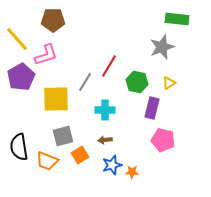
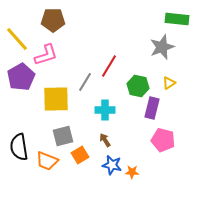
green hexagon: moved 1 px right, 4 px down
brown arrow: rotated 64 degrees clockwise
blue star: rotated 30 degrees clockwise
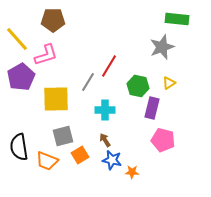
gray line: moved 3 px right
blue star: moved 5 px up
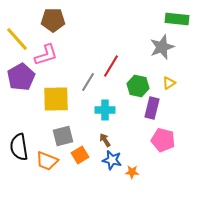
red line: moved 2 px right
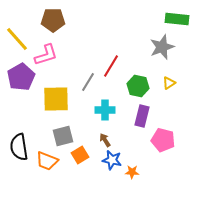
purple rectangle: moved 10 px left, 8 px down
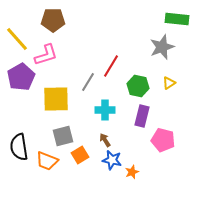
orange star: rotated 24 degrees counterclockwise
